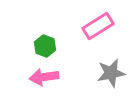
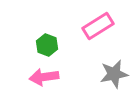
green hexagon: moved 2 px right, 1 px up
gray star: moved 3 px right, 1 px down
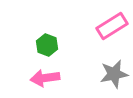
pink rectangle: moved 14 px right
pink arrow: moved 1 px right, 1 px down
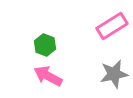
green hexagon: moved 2 px left
pink arrow: moved 3 px right, 2 px up; rotated 36 degrees clockwise
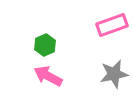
pink rectangle: moved 1 px up; rotated 12 degrees clockwise
green hexagon: rotated 15 degrees clockwise
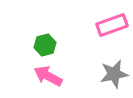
green hexagon: rotated 10 degrees clockwise
